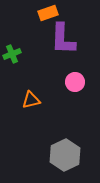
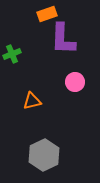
orange rectangle: moved 1 px left, 1 px down
orange triangle: moved 1 px right, 1 px down
gray hexagon: moved 21 px left
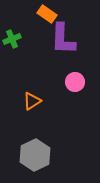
orange rectangle: rotated 54 degrees clockwise
green cross: moved 15 px up
orange triangle: rotated 18 degrees counterclockwise
gray hexagon: moved 9 px left
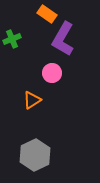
purple L-shape: rotated 28 degrees clockwise
pink circle: moved 23 px left, 9 px up
orange triangle: moved 1 px up
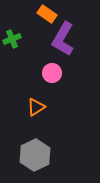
orange triangle: moved 4 px right, 7 px down
